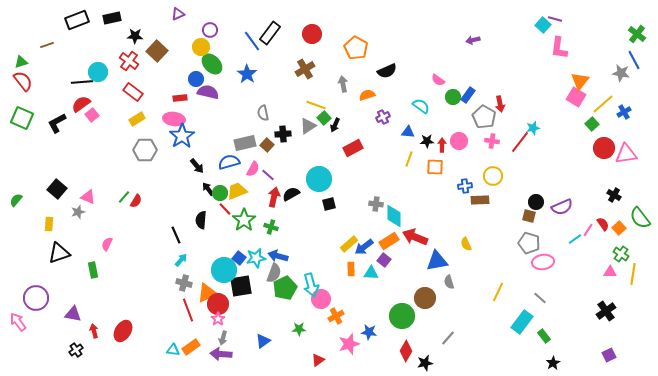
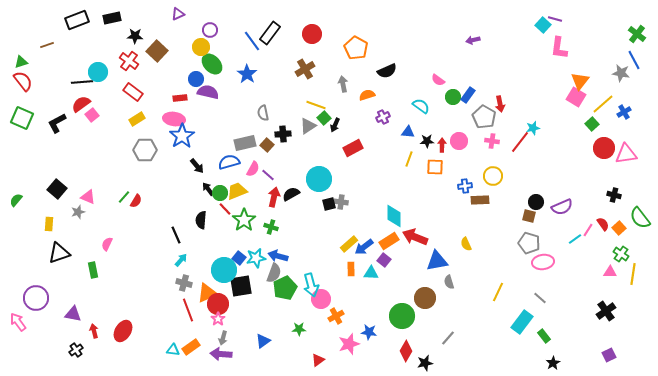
black cross at (614, 195): rotated 16 degrees counterclockwise
gray cross at (376, 204): moved 35 px left, 2 px up
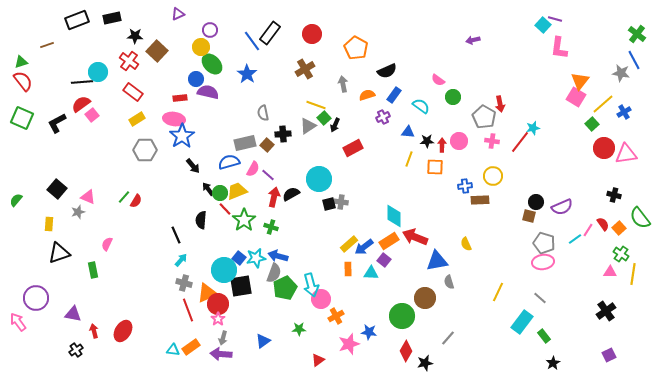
blue rectangle at (468, 95): moved 74 px left
black arrow at (197, 166): moved 4 px left
gray pentagon at (529, 243): moved 15 px right
orange rectangle at (351, 269): moved 3 px left
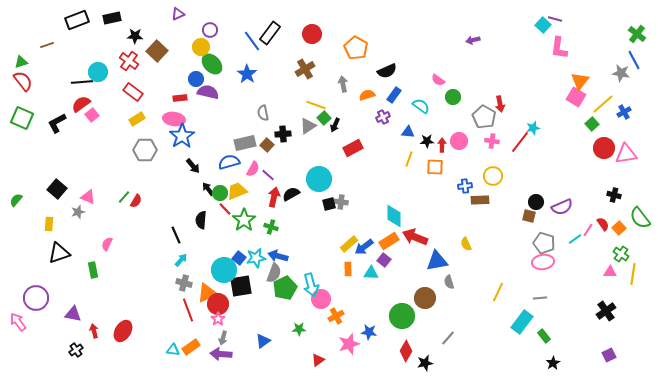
gray line at (540, 298): rotated 48 degrees counterclockwise
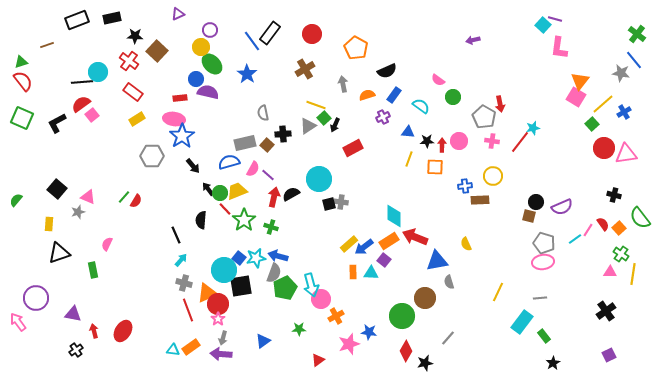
blue line at (634, 60): rotated 12 degrees counterclockwise
gray hexagon at (145, 150): moved 7 px right, 6 px down
orange rectangle at (348, 269): moved 5 px right, 3 px down
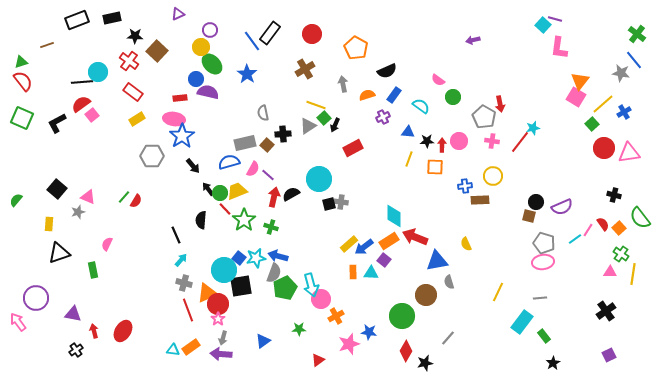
pink triangle at (626, 154): moved 3 px right, 1 px up
brown circle at (425, 298): moved 1 px right, 3 px up
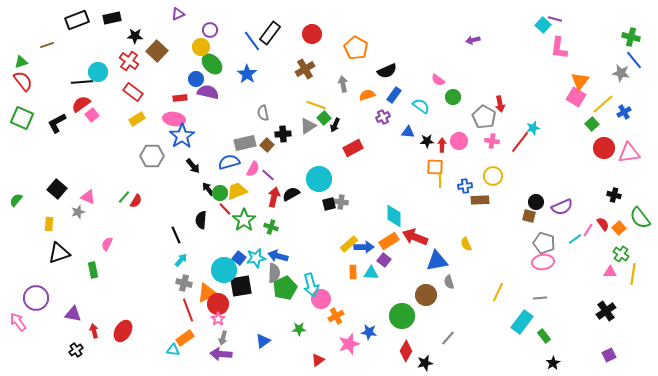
green cross at (637, 34): moved 6 px left, 3 px down; rotated 24 degrees counterclockwise
yellow line at (409, 159): moved 31 px right, 21 px down; rotated 21 degrees counterclockwise
blue arrow at (364, 247): rotated 144 degrees counterclockwise
gray semicircle at (274, 273): rotated 18 degrees counterclockwise
orange rectangle at (191, 347): moved 6 px left, 9 px up
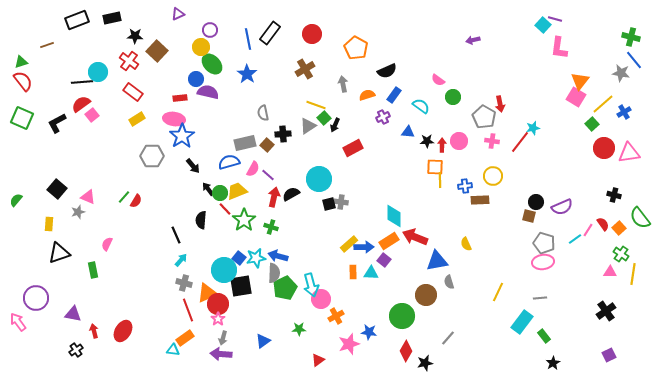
blue line at (252, 41): moved 4 px left, 2 px up; rotated 25 degrees clockwise
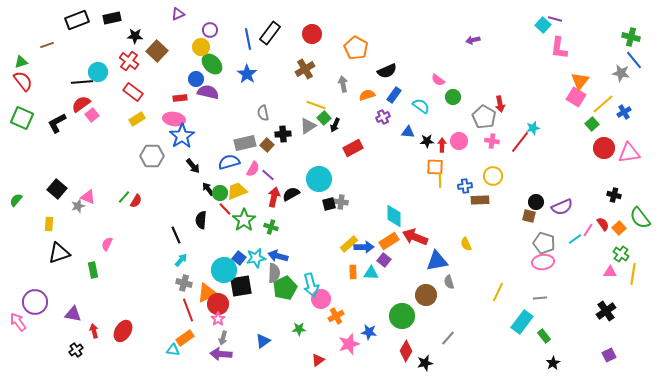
gray star at (78, 212): moved 6 px up
purple circle at (36, 298): moved 1 px left, 4 px down
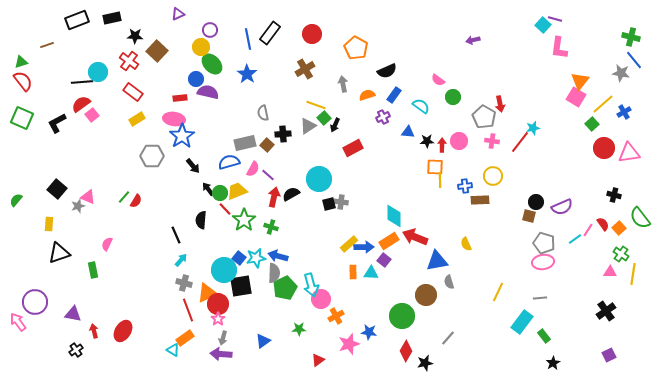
cyan triangle at (173, 350): rotated 24 degrees clockwise
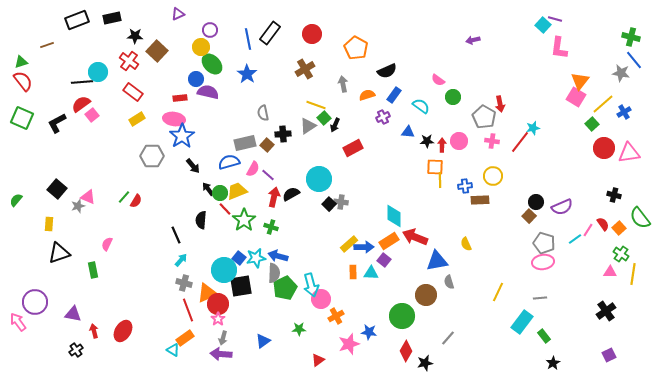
black square at (329, 204): rotated 32 degrees counterclockwise
brown square at (529, 216): rotated 32 degrees clockwise
